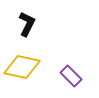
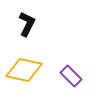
yellow diamond: moved 2 px right, 3 px down
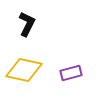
purple rectangle: moved 3 px up; rotated 60 degrees counterclockwise
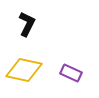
purple rectangle: rotated 40 degrees clockwise
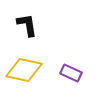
black L-shape: moved 1 px down; rotated 35 degrees counterclockwise
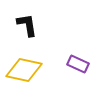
purple rectangle: moved 7 px right, 9 px up
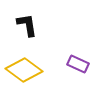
yellow diamond: rotated 24 degrees clockwise
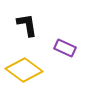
purple rectangle: moved 13 px left, 16 px up
